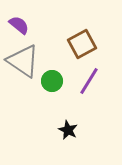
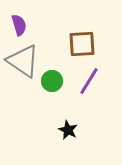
purple semicircle: rotated 35 degrees clockwise
brown square: rotated 24 degrees clockwise
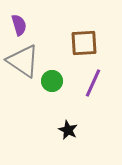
brown square: moved 2 px right, 1 px up
purple line: moved 4 px right, 2 px down; rotated 8 degrees counterclockwise
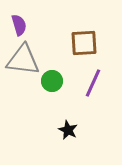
gray triangle: moved 1 px up; rotated 27 degrees counterclockwise
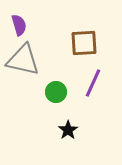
gray triangle: rotated 6 degrees clockwise
green circle: moved 4 px right, 11 px down
black star: rotated 12 degrees clockwise
